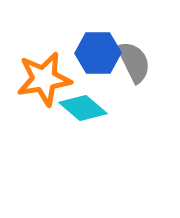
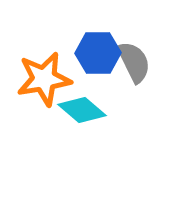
cyan diamond: moved 1 px left, 2 px down
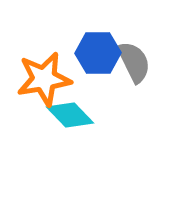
cyan diamond: moved 12 px left, 5 px down; rotated 6 degrees clockwise
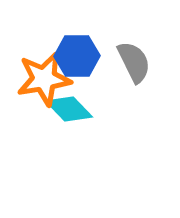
blue hexagon: moved 21 px left, 3 px down
cyan diamond: moved 1 px left, 6 px up
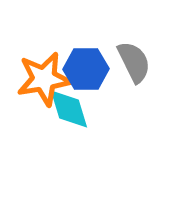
blue hexagon: moved 9 px right, 13 px down
cyan diamond: rotated 27 degrees clockwise
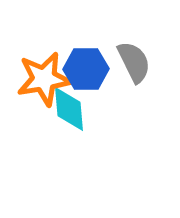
cyan diamond: rotated 12 degrees clockwise
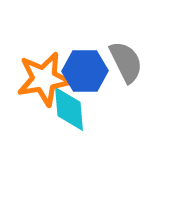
gray semicircle: moved 8 px left
blue hexagon: moved 1 px left, 2 px down
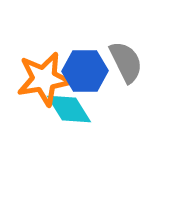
cyan diamond: rotated 27 degrees counterclockwise
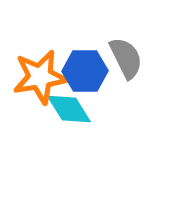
gray semicircle: moved 4 px up
orange star: moved 4 px left, 2 px up
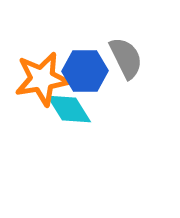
orange star: moved 2 px right, 2 px down
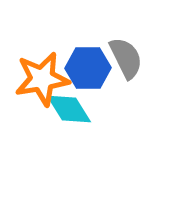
blue hexagon: moved 3 px right, 3 px up
